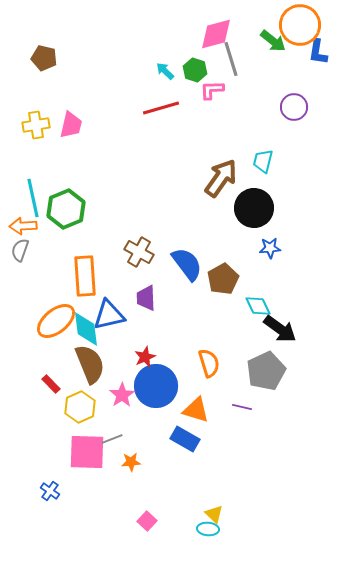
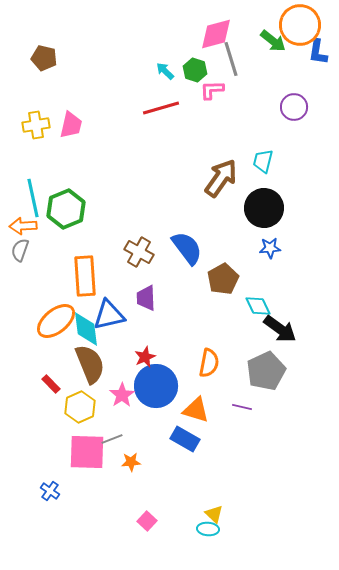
black circle at (254, 208): moved 10 px right
blue semicircle at (187, 264): moved 16 px up
orange semicircle at (209, 363): rotated 28 degrees clockwise
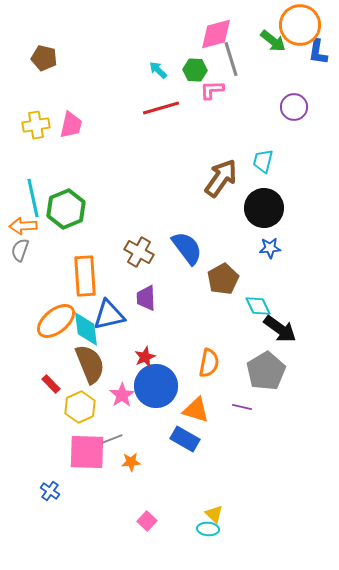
green hexagon at (195, 70): rotated 15 degrees counterclockwise
cyan arrow at (165, 71): moved 7 px left, 1 px up
gray pentagon at (266, 371): rotated 6 degrees counterclockwise
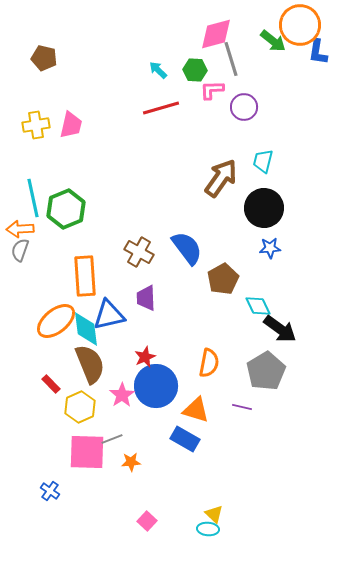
purple circle at (294, 107): moved 50 px left
orange arrow at (23, 226): moved 3 px left, 3 px down
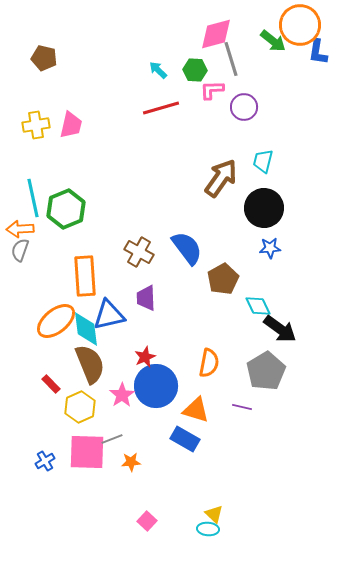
blue cross at (50, 491): moved 5 px left, 30 px up; rotated 24 degrees clockwise
